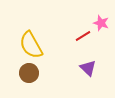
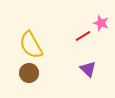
purple triangle: moved 1 px down
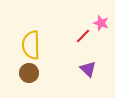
red line: rotated 14 degrees counterclockwise
yellow semicircle: rotated 28 degrees clockwise
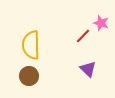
brown circle: moved 3 px down
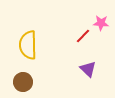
pink star: rotated 14 degrees counterclockwise
yellow semicircle: moved 3 px left
brown circle: moved 6 px left, 6 px down
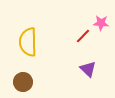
yellow semicircle: moved 3 px up
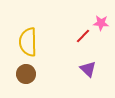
brown circle: moved 3 px right, 8 px up
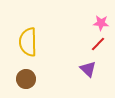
red line: moved 15 px right, 8 px down
brown circle: moved 5 px down
